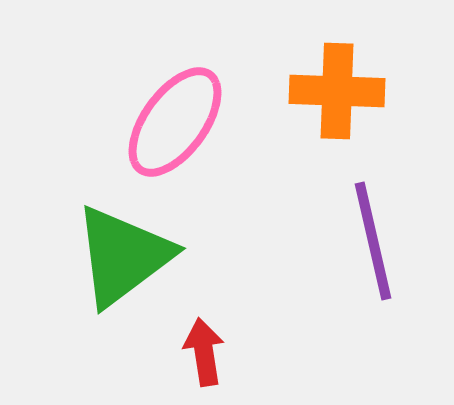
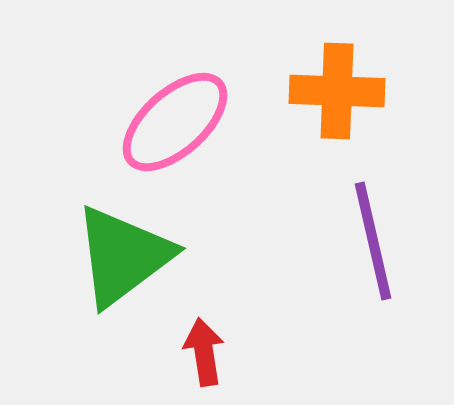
pink ellipse: rotated 12 degrees clockwise
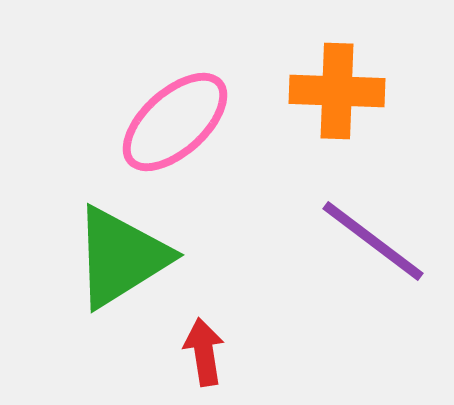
purple line: rotated 40 degrees counterclockwise
green triangle: moved 2 px left, 1 px down; rotated 5 degrees clockwise
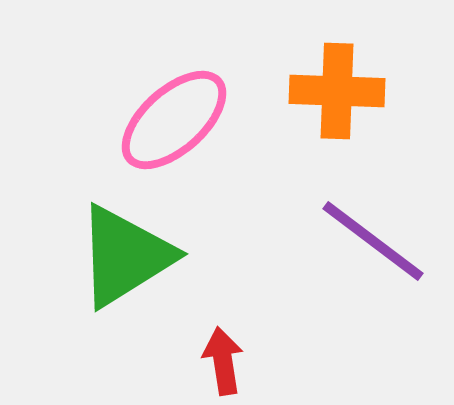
pink ellipse: moved 1 px left, 2 px up
green triangle: moved 4 px right, 1 px up
red arrow: moved 19 px right, 9 px down
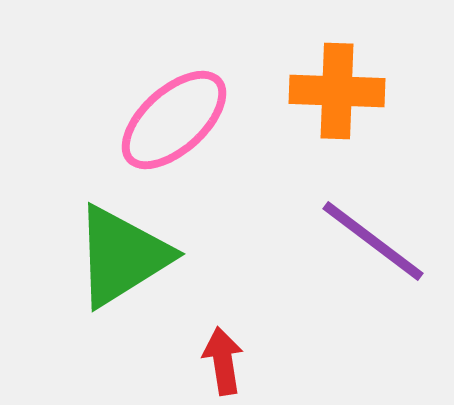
green triangle: moved 3 px left
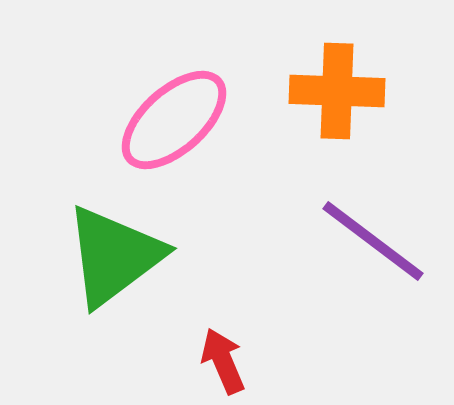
green triangle: moved 8 px left; rotated 5 degrees counterclockwise
red arrow: rotated 14 degrees counterclockwise
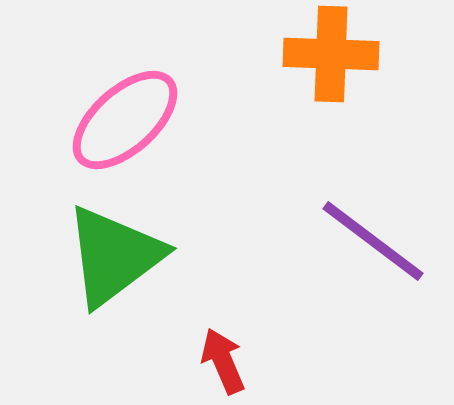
orange cross: moved 6 px left, 37 px up
pink ellipse: moved 49 px left
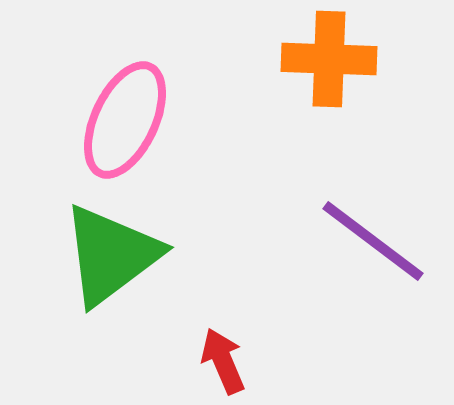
orange cross: moved 2 px left, 5 px down
pink ellipse: rotated 23 degrees counterclockwise
green triangle: moved 3 px left, 1 px up
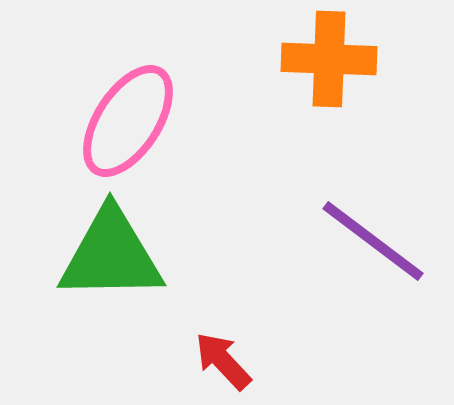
pink ellipse: moved 3 px right, 1 px down; rotated 8 degrees clockwise
green triangle: rotated 36 degrees clockwise
red arrow: rotated 20 degrees counterclockwise
